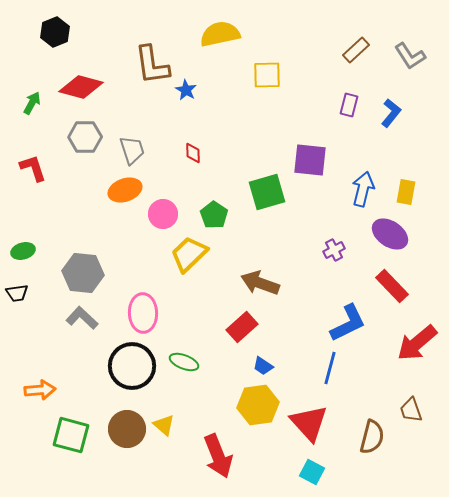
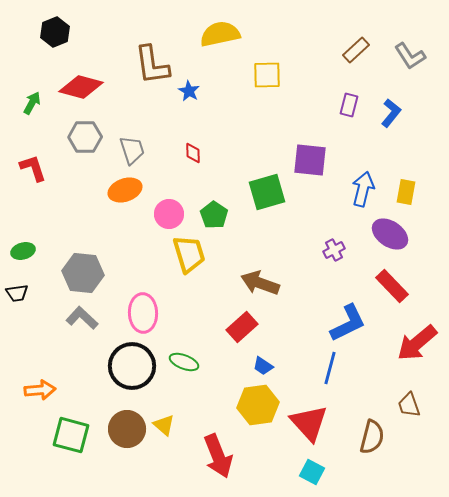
blue star at (186, 90): moved 3 px right, 1 px down
pink circle at (163, 214): moved 6 px right
yellow trapezoid at (189, 254): rotated 117 degrees clockwise
brown trapezoid at (411, 410): moved 2 px left, 5 px up
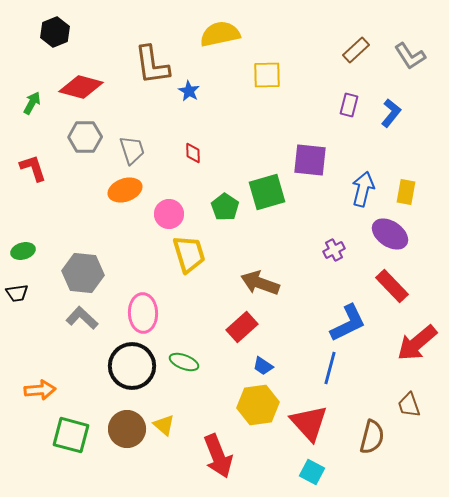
green pentagon at (214, 215): moved 11 px right, 8 px up
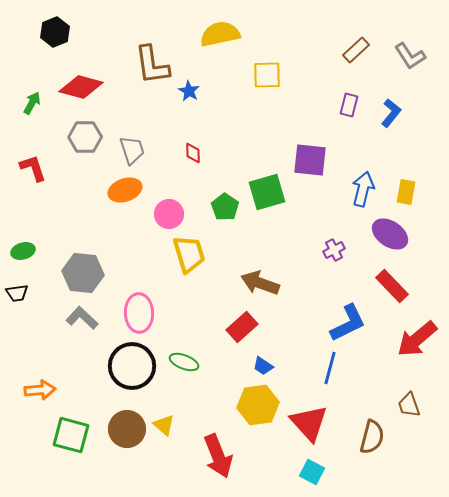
pink ellipse at (143, 313): moved 4 px left
red arrow at (417, 343): moved 4 px up
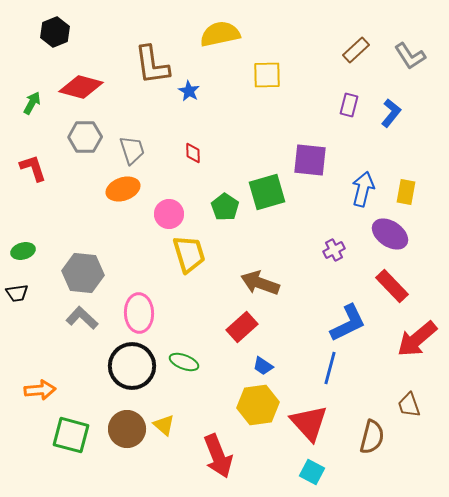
orange ellipse at (125, 190): moved 2 px left, 1 px up
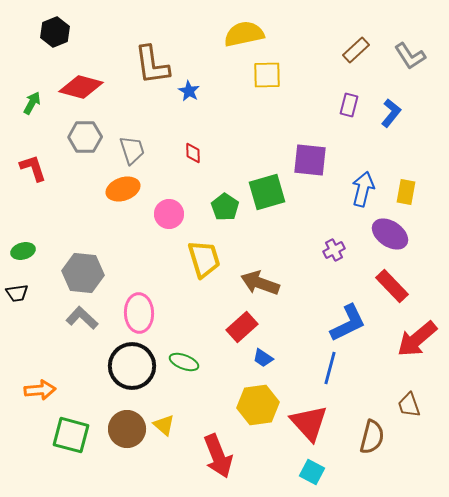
yellow semicircle at (220, 34): moved 24 px right
yellow trapezoid at (189, 254): moved 15 px right, 5 px down
blue trapezoid at (263, 366): moved 8 px up
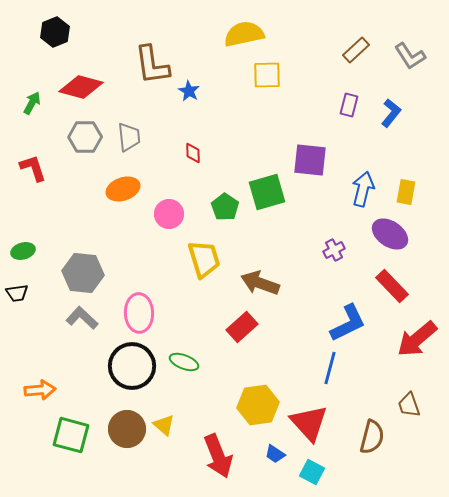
gray trapezoid at (132, 150): moved 3 px left, 13 px up; rotated 12 degrees clockwise
blue trapezoid at (263, 358): moved 12 px right, 96 px down
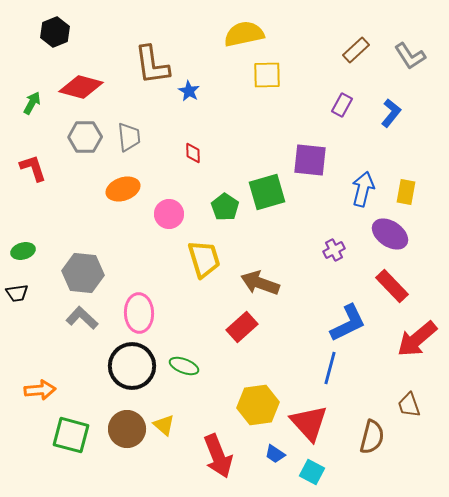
purple rectangle at (349, 105): moved 7 px left; rotated 15 degrees clockwise
green ellipse at (184, 362): moved 4 px down
